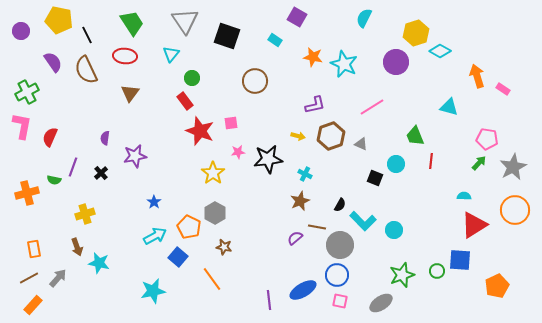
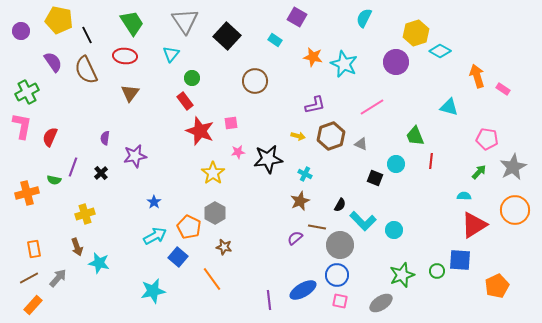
black square at (227, 36): rotated 24 degrees clockwise
green arrow at (479, 163): moved 9 px down
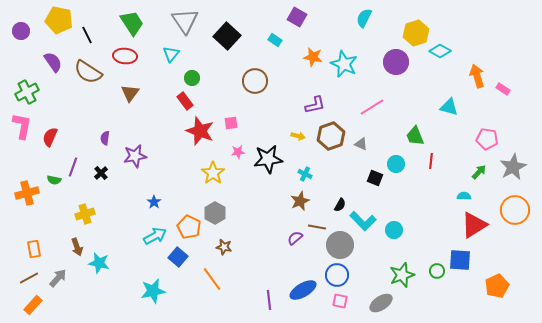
brown semicircle at (86, 70): moved 2 px right, 2 px down; rotated 32 degrees counterclockwise
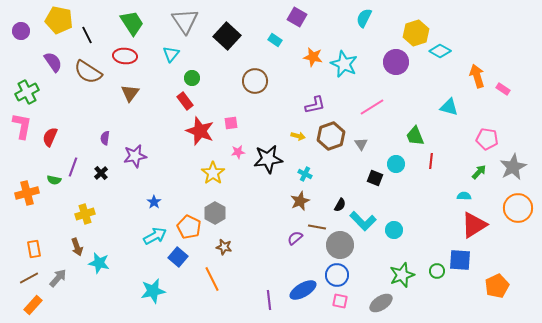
gray triangle at (361, 144): rotated 32 degrees clockwise
orange circle at (515, 210): moved 3 px right, 2 px up
orange line at (212, 279): rotated 10 degrees clockwise
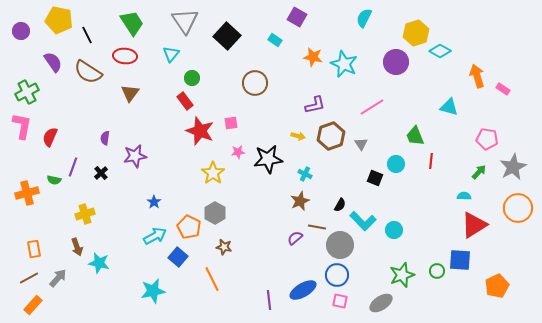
brown circle at (255, 81): moved 2 px down
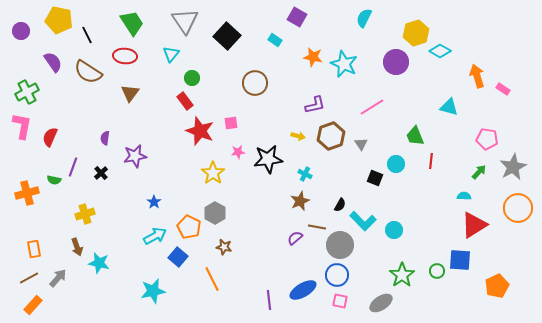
green star at (402, 275): rotated 15 degrees counterclockwise
